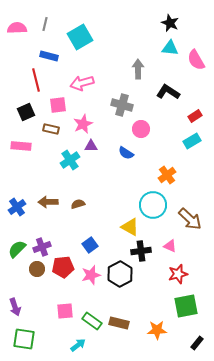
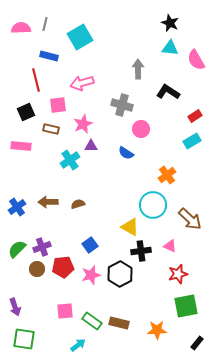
pink semicircle at (17, 28): moved 4 px right
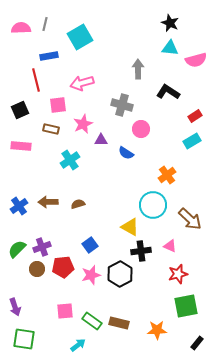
blue rectangle at (49, 56): rotated 24 degrees counterclockwise
pink semicircle at (196, 60): rotated 75 degrees counterclockwise
black square at (26, 112): moved 6 px left, 2 px up
purple triangle at (91, 146): moved 10 px right, 6 px up
blue cross at (17, 207): moved 2 px right, 1 px up
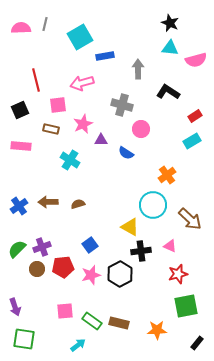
blue rectangle at (49, 56): moved 56 px right
cyan cross at (70, 160): rotated 24 degrees counterclockwise
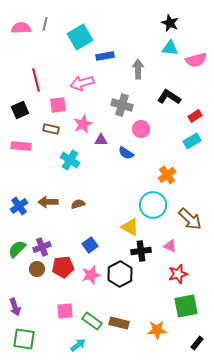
black L-shape at (168, 92): moved 1 px right, 5 px down
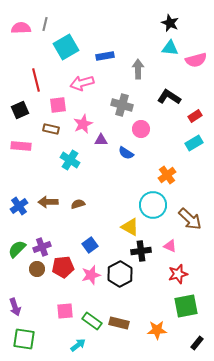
cyan square at (80, 37): moved 14 px left, 10 px down
cyan rectangle at (192, 141): moved 2 px right, 2 px down
